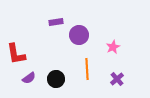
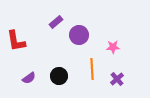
purple rectangle: rotated 32 degrees counterclockwise
pink star: rotated 24 degrees clockwise
red L-shape: moved 13 px up
orange line: moved 5 px right
black circle: moved 3 px right, 3 px up
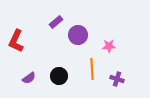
purple circle: moved 1 px left
red L-shape: rotated 35 degrees clockwise
pink star: moved 4 px left, 1 px up
purple cross: rotated 32 degrees counterclockwise
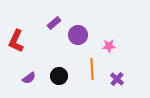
purple rectangle: moved 2 px left, 1 px down
purple cross: rotated 24 degrees clockwise
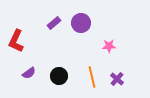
purple circle: moved 3 px right, 12 px up
orange line: moved 8 px down; rotated 10 degrees counterclockwise
purple semicircle: moved 5 px up
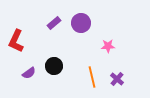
pink star: moved 1 px left
black circle: moved 5 px left, 10 px up
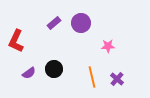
black circle: moved 3 px down
